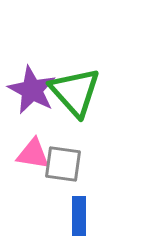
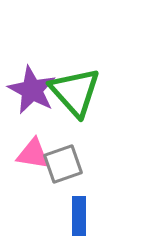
gray square: rotated 27 degrees counterclockwise
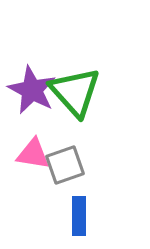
gray square: moved 2 px right, 1 px down
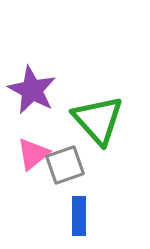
green triangle: moved 23 px right, 28 px down
pink triangle: rotated 48 degrees counterclockwise
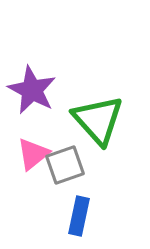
blue rectangle: rotated 12 degrees clockwise
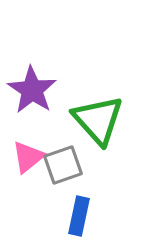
purple star: rotated 6 degrees clockwise
pink triangle: moved 5 px left, 3 px down
gray square: moved 2 px left
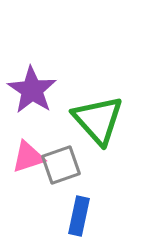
pink triangle: rotated 21 degrees clockwise
gray square: moved 2 px left
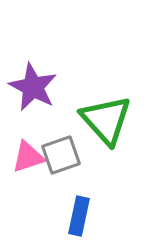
purple star: moved 1 px right, 3 px up; rotated 6 degrees counterclockwise
green triangle: moved 8 px right
gray square: moved 10 px up
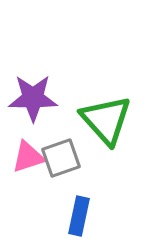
purple star: moved 11 px down; rotated 27 degrees counterclockwise
gray square: moved 3 px down
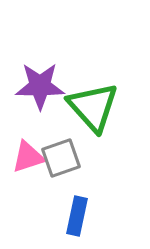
purple star: moved 7 px right, 12 px up
green triangle: moved 13 px left, 13 px up
blue rectangle: moved 2 px left
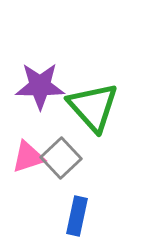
gray square: rotated 24 degrees counterclockwise
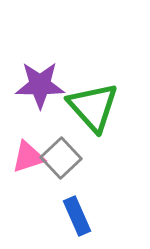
purple star: moved 1 px up
blue rectangle: rotated 36 degrees counterclockwise
